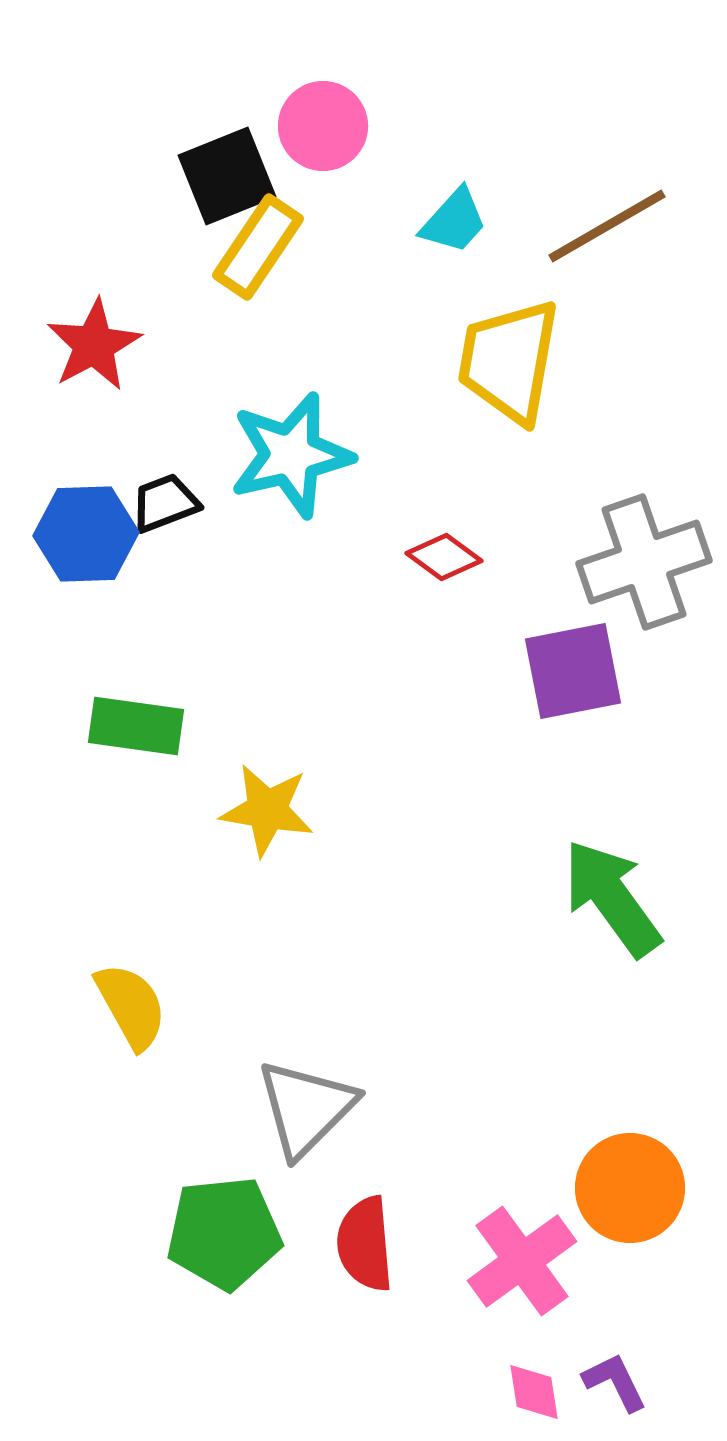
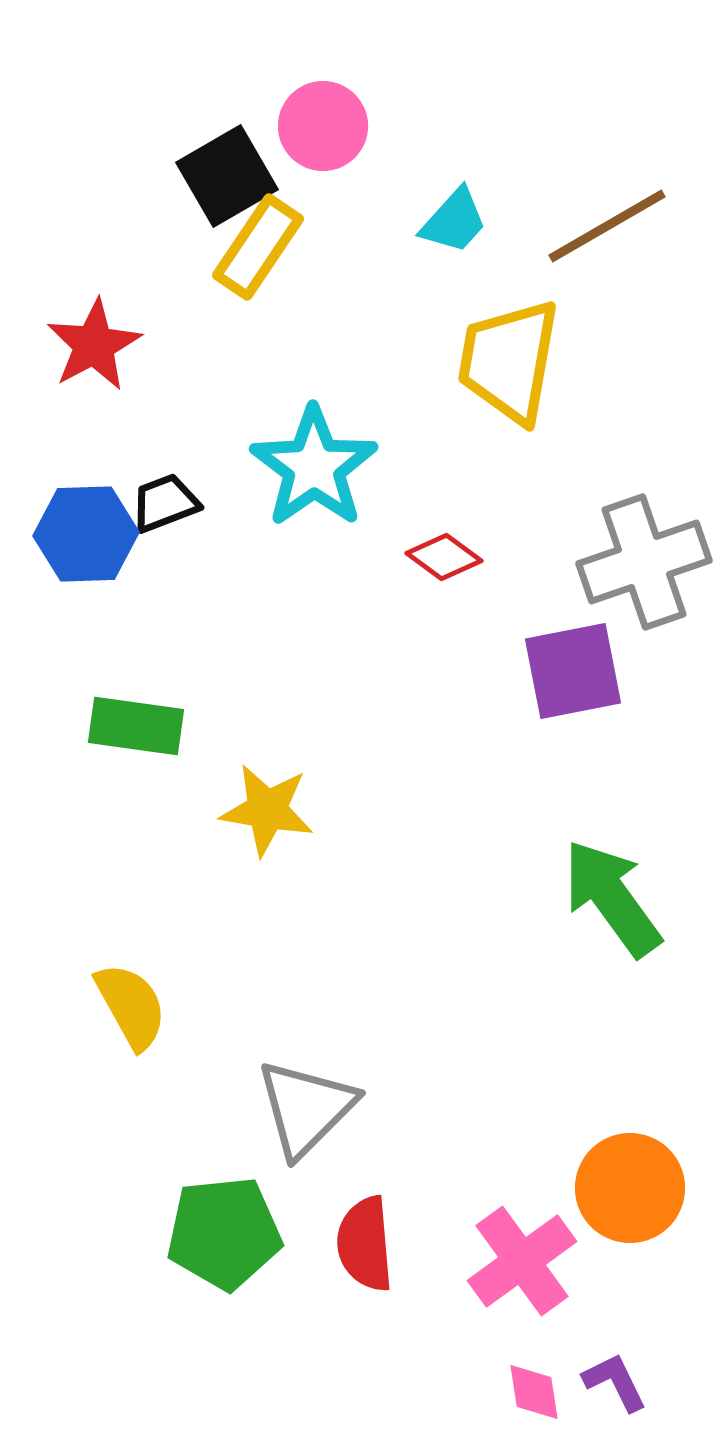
black square: rotated 8 degrees counterclockwise
cyan star: moved 23 px right, 12 px down; rotated 22 degrees counterclockwise
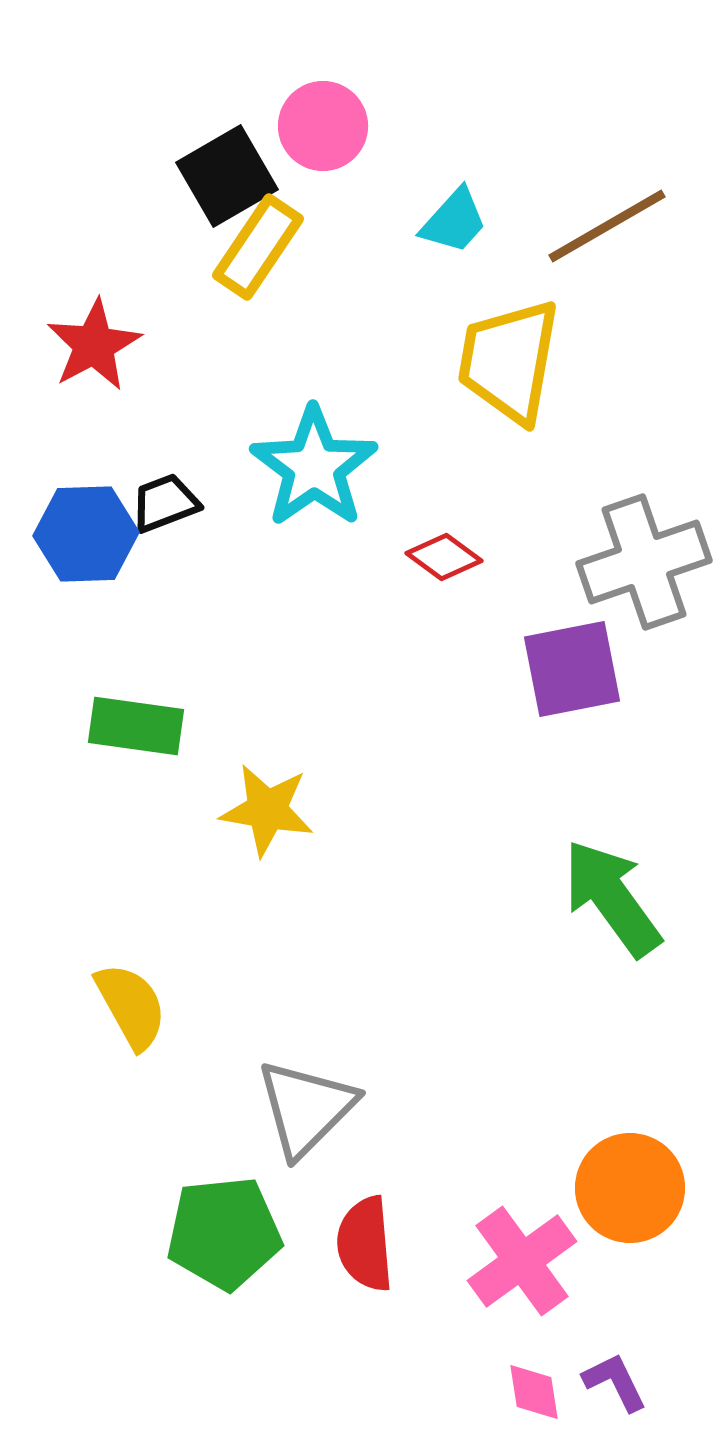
purple square: moved 1 px left, 2 px up
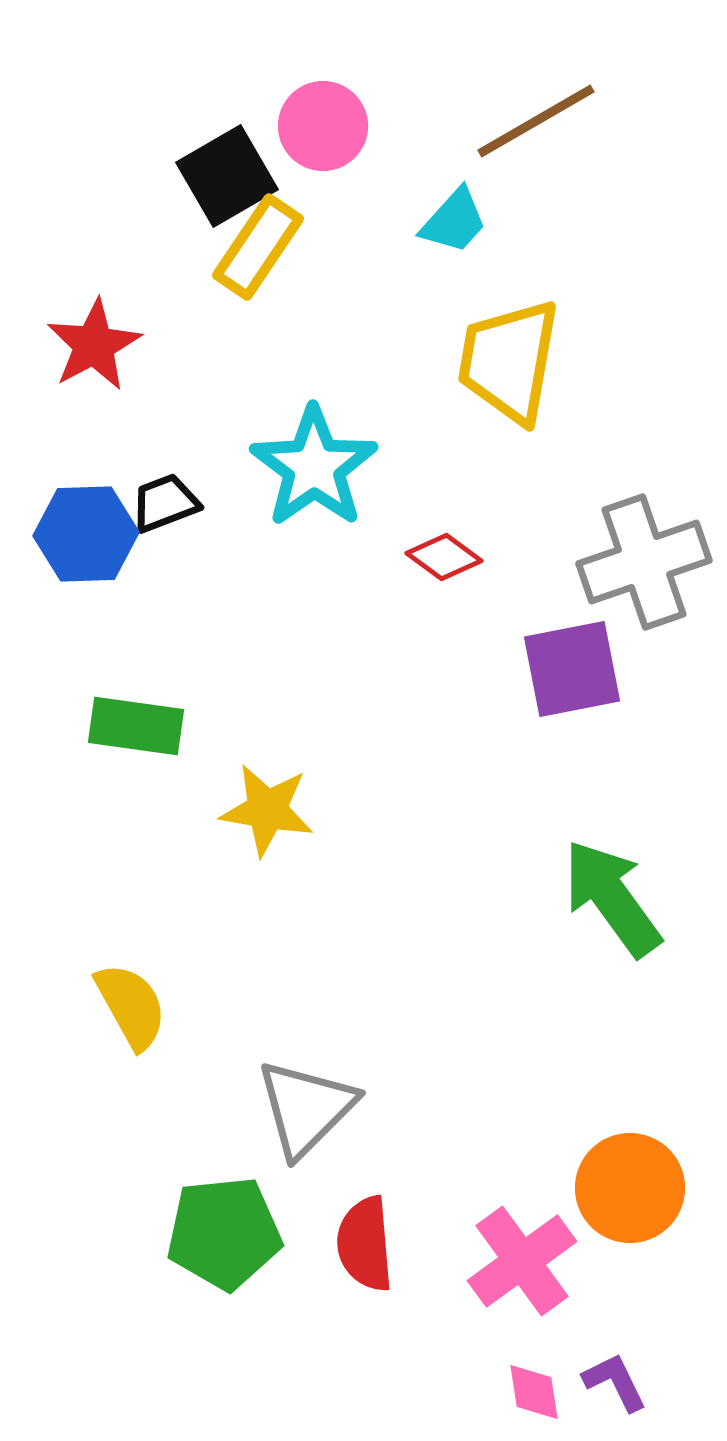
brown line: moved 71 px left, 105 px up
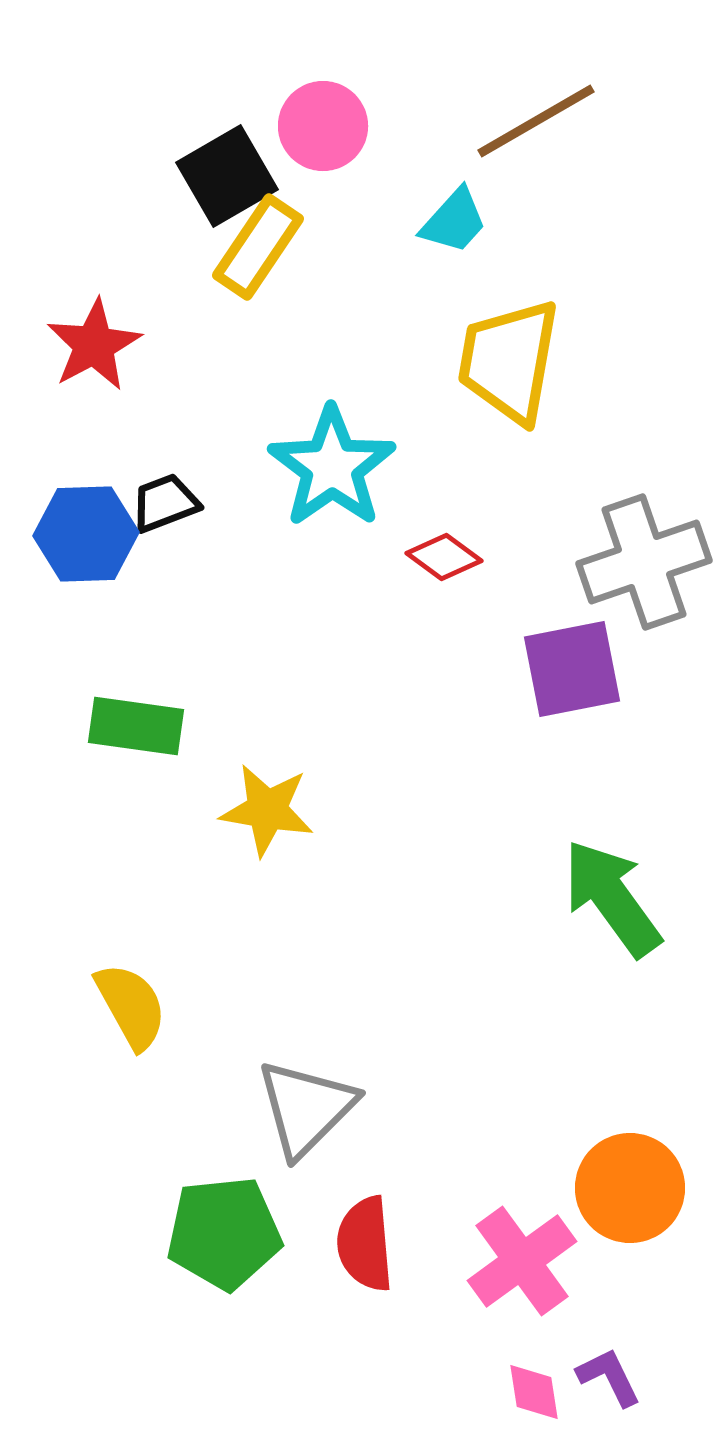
cyan star: moved 18 px right
purple L-shape: moved 6 px left, 5 px up
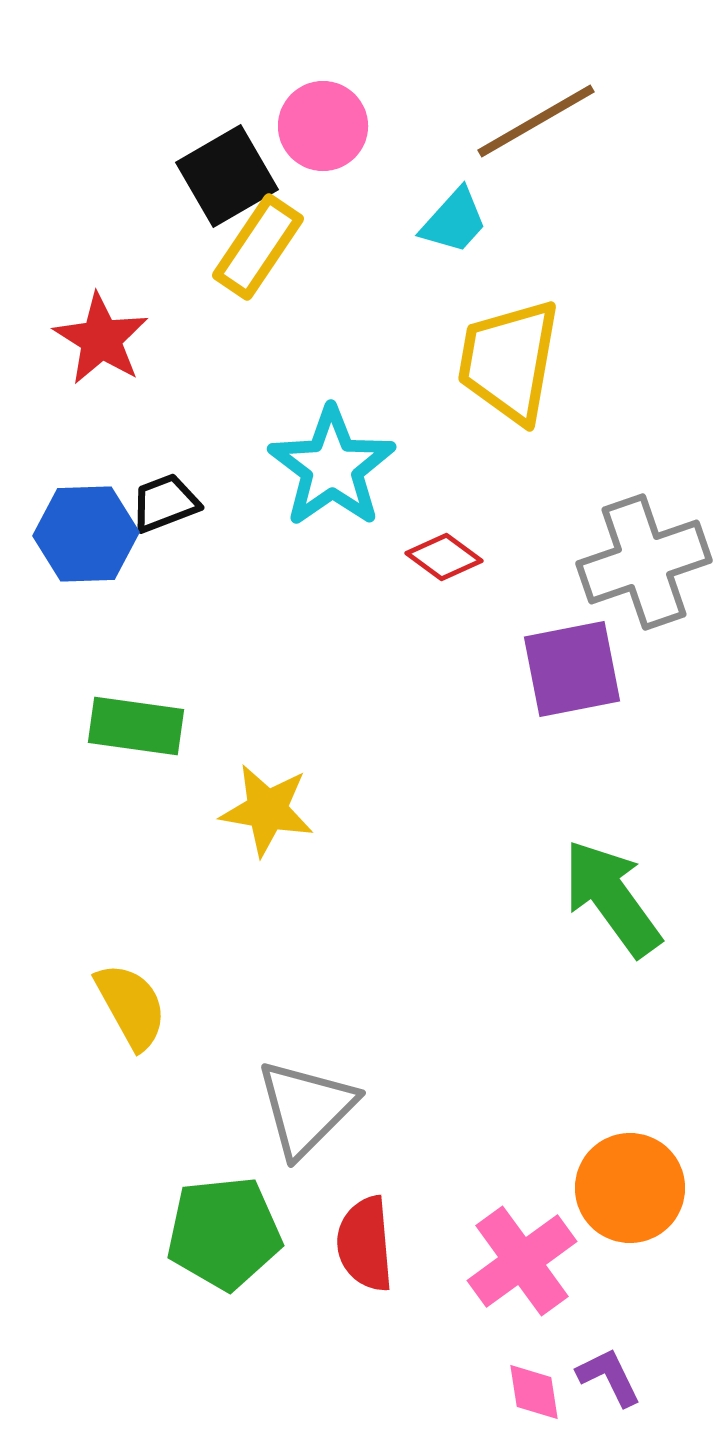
red star: moved 7 px right, 6 px up; rotated 12 degrees counterclockwise
